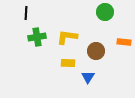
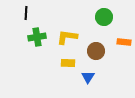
green circle: moved 1 px left, 5 px down
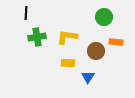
orange rectangle: moved 8 px left
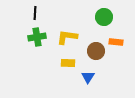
black line: moved 9 px right
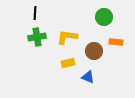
brown circle: moved 2 px left
yellow rectangle: rotated 16 degrees counterclockwise
blue triangle: rotated 40 degrees counterclockwise
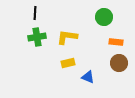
brown circle: moved 25 px right, 12 px down
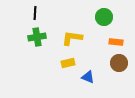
yellow L-shape: moved 5 px right, 1 px down
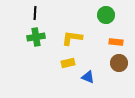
green circle: moved 2 px right, 2 px up
green cross: moved 1 px left
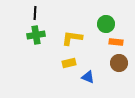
green circle: moved 9 px down
green cross: moved 2 px up
yellow rectangle: moved 1 px right
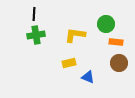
black line: moved 1 px left, 1 px down
yellow L-shape: moved 3 px right, 3 px up
